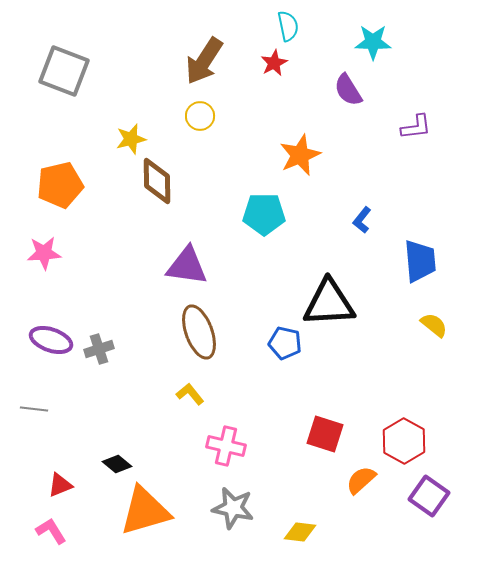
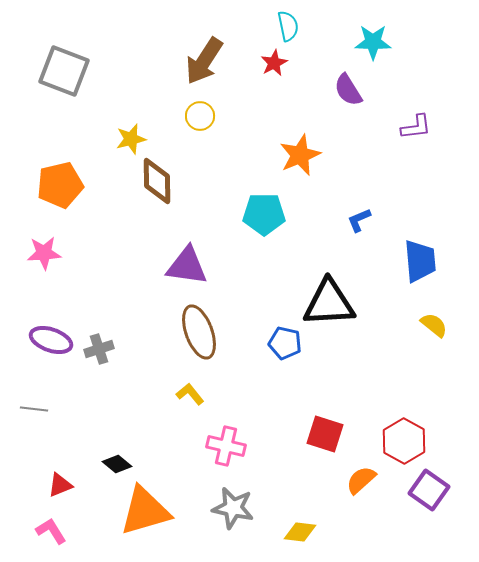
blue L-shape: moved 3 px left; rotated 28 degrees clockwise
purple square: moved 6 px up
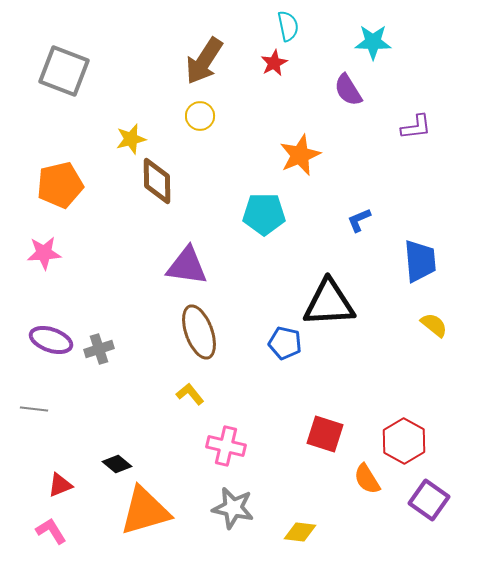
orange semicircle: moved 6 px right, 1 px up; rotated 80 degrees counterclockwise
purple square: moved 10 px down
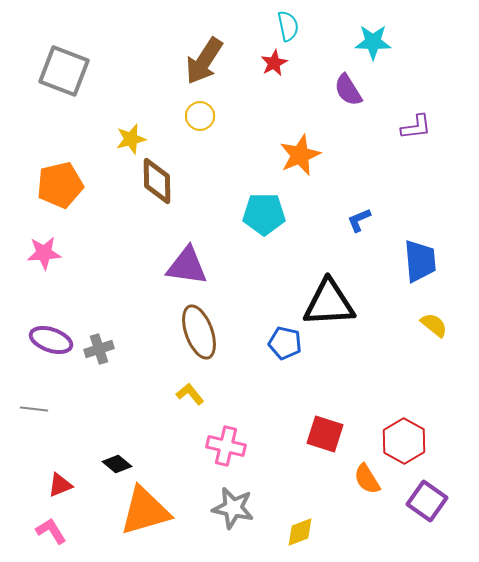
purple square: moved 2 px left, 1 px down
yellow diamond: rotated 28 degrees counterclockwise
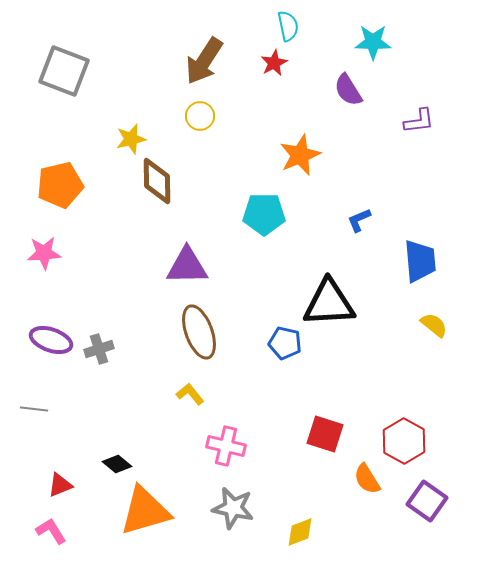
purple L-shape: moved 3 px right, 6 px up
purple triangle: rotated 9 degrees counterclockwise
